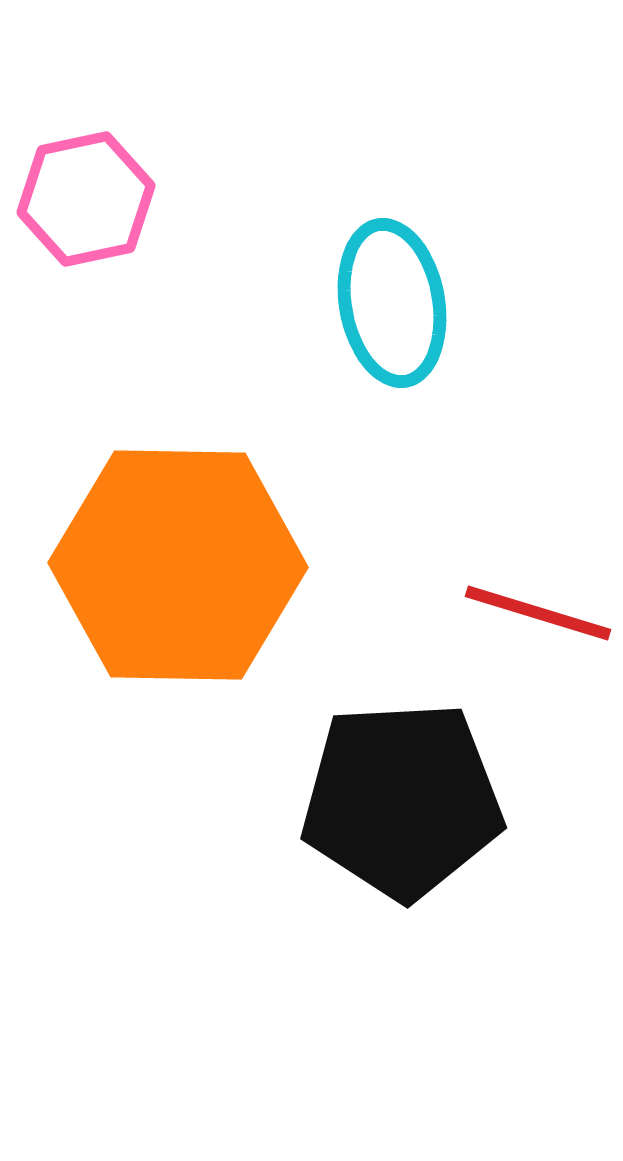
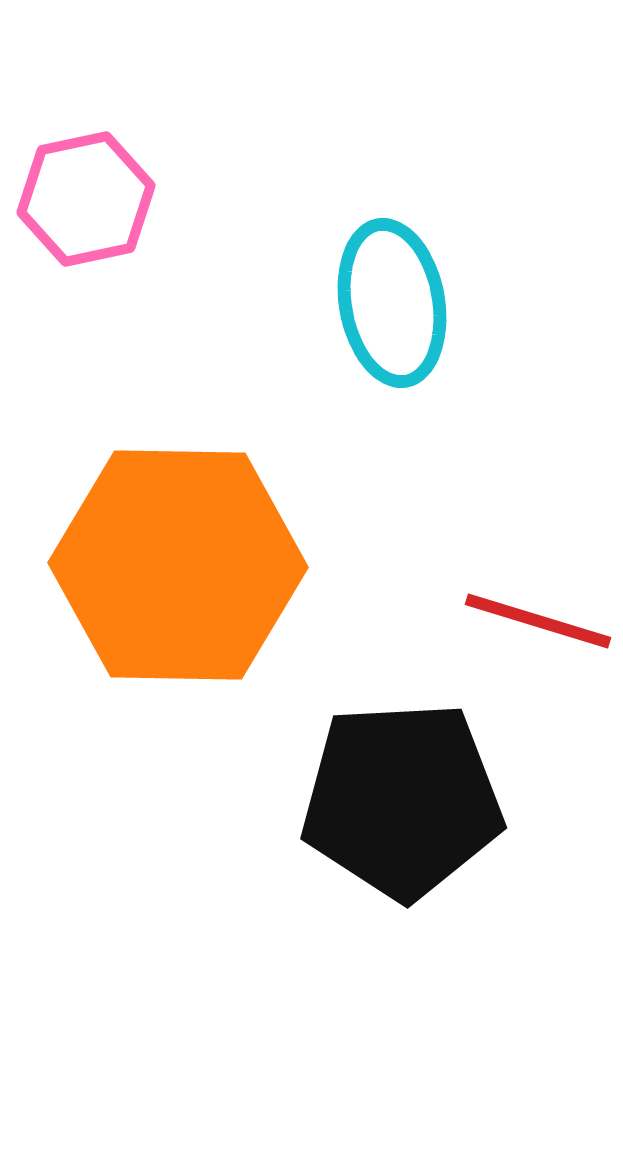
red line: moved 8 px down
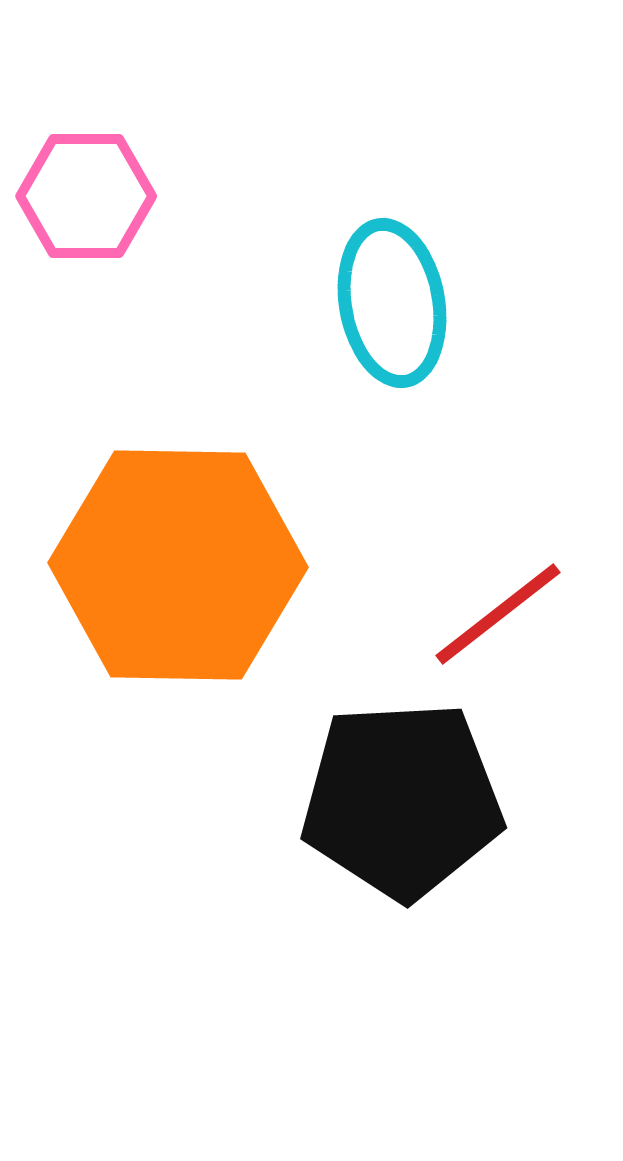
pink hexagon: moved 3 px up; rotated 12 degrees clockwise
red line: moved 40 px left, 7 px up; rotated 55 degrees counterclockwise
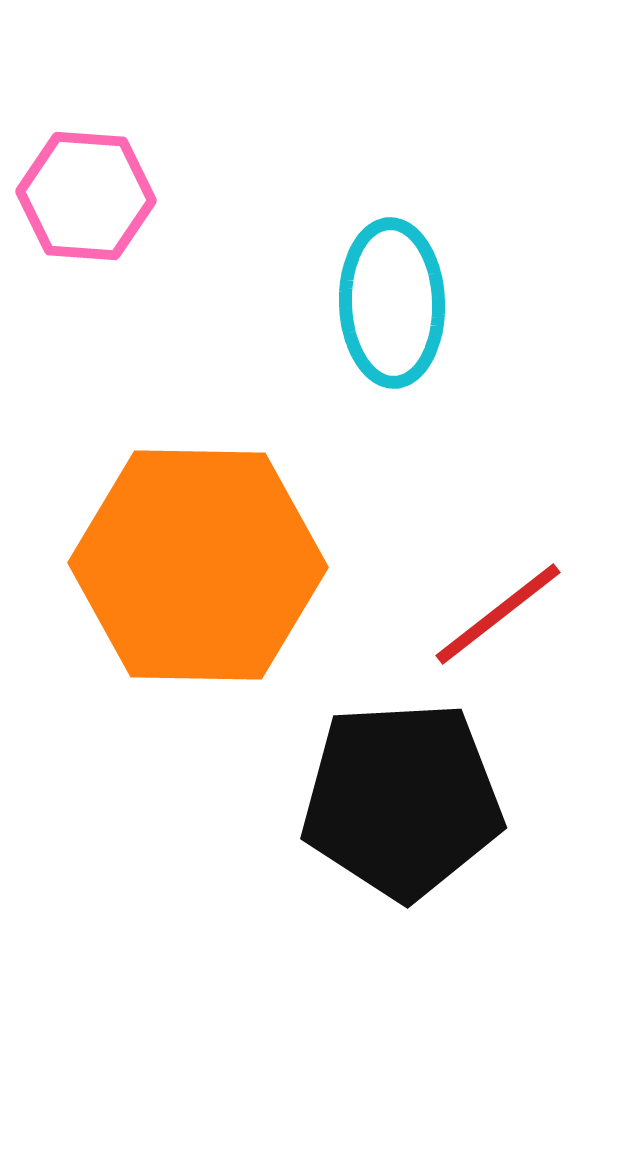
pink hexagon: rotated 4 degrees clockwise
cyan ellipse: rotated 8 degrees clockwise
orange hexagon: moved 20 px right
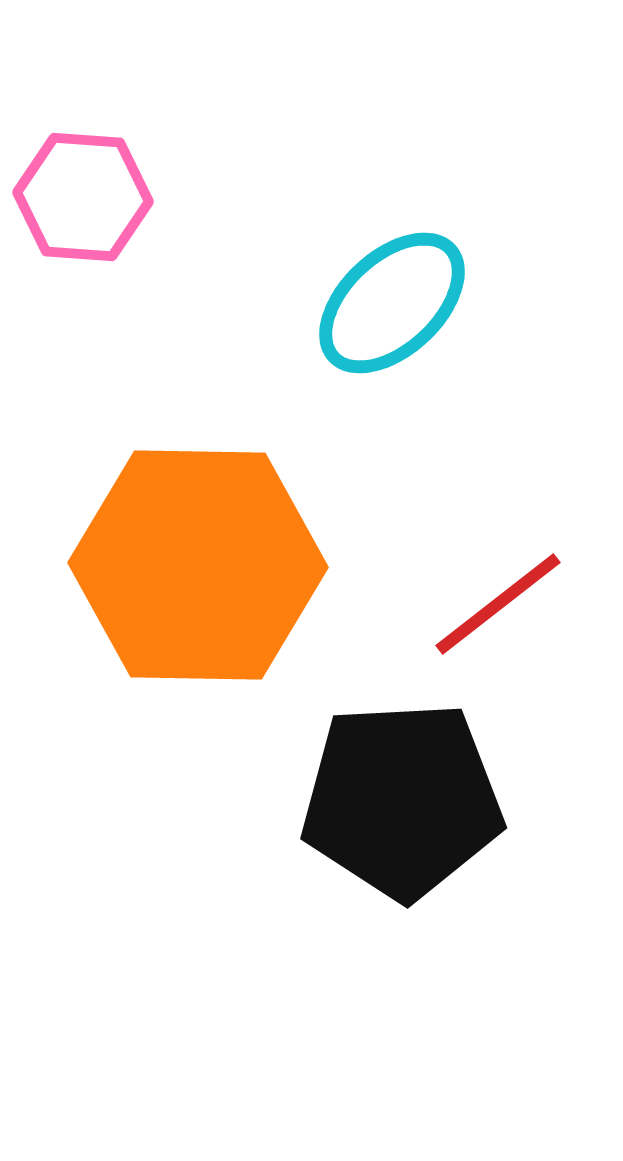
pink hexagon: moved 3 px left, 1 px down
cyan ellipse: rotated 49 degrees clockwise
red line: moved 10 px up
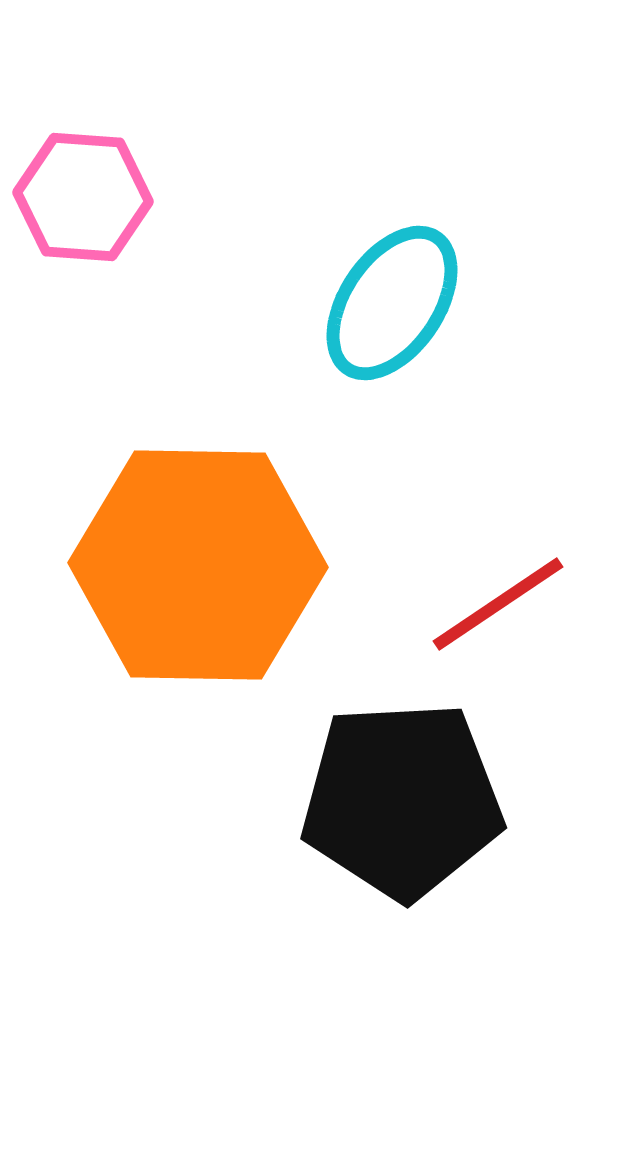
cyan ellipse: rotated 13 degrees counterclockwise
red line: rotated 4 degrees clockwise
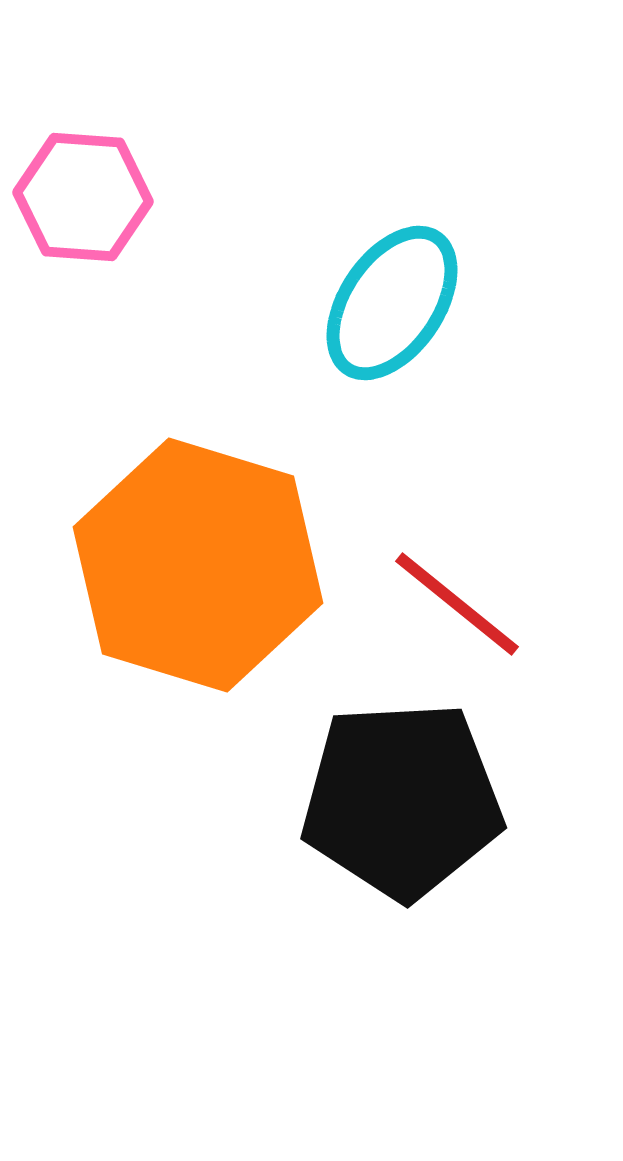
orange hexagon: rotated 16 degrees clockwise
red line: moved 41 px left; rotated 73 degrees clockwise
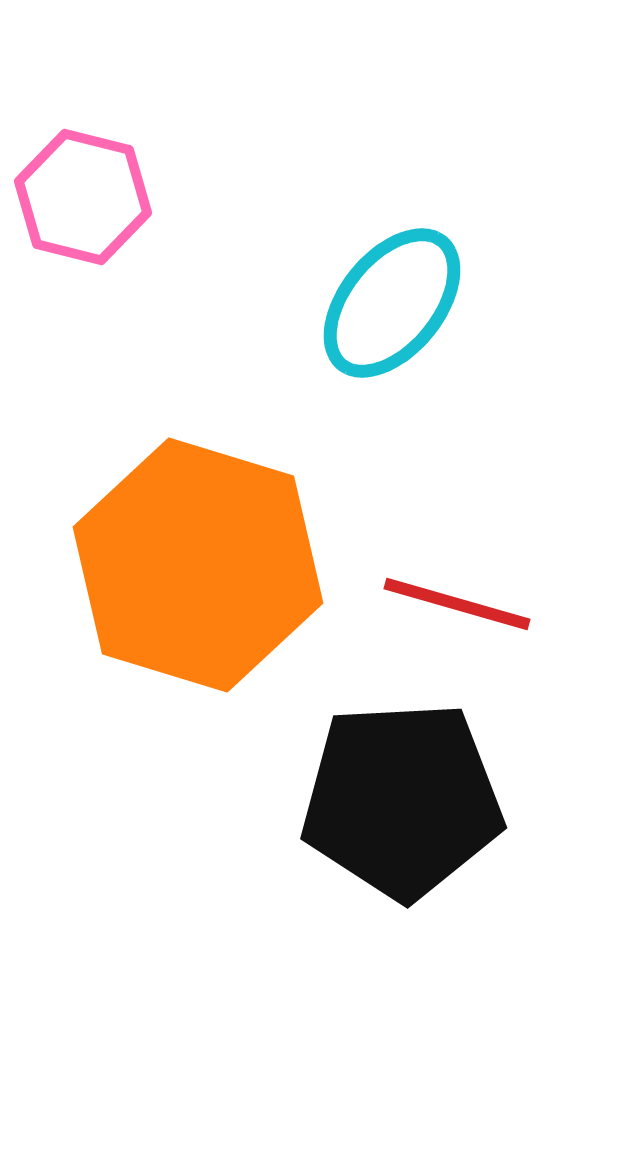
pink hexagon: rotated 10 degrees clockwise
cyan ellipse: rotated 5 degrees clockwise
red line: rotated 23 degrees counterclockwise
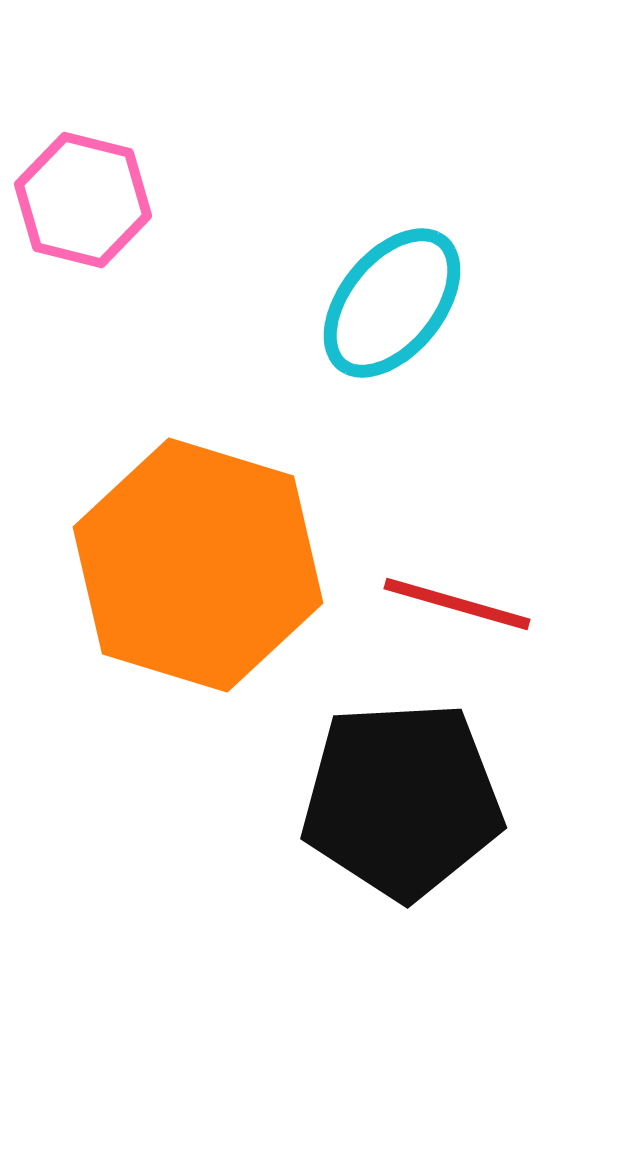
pink hexagon: moved 3 px down
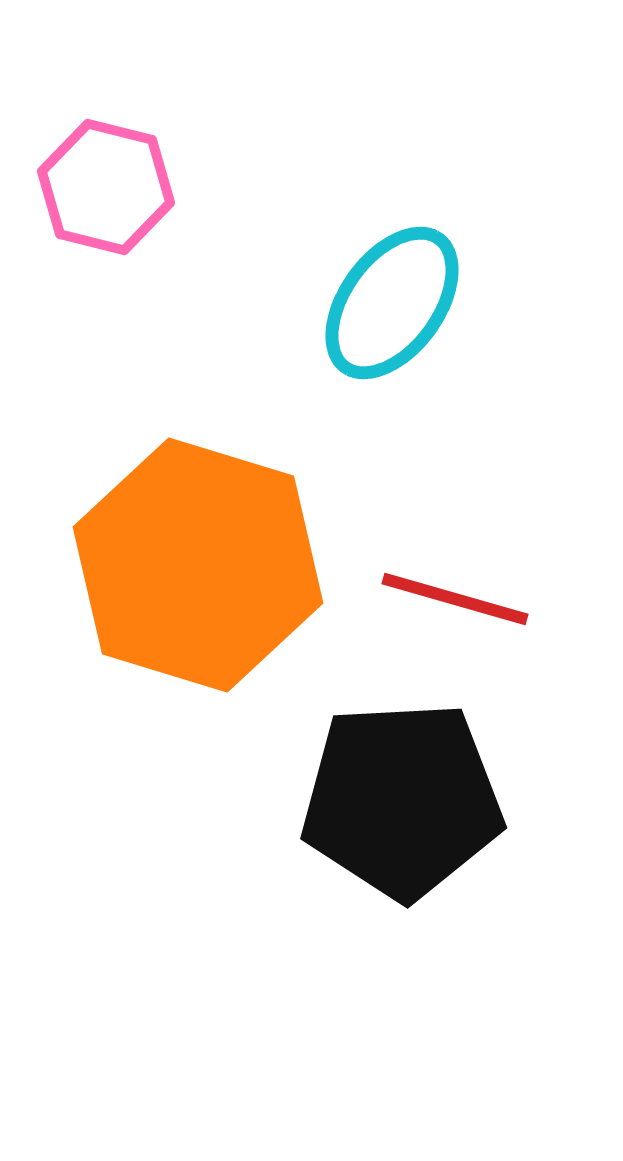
pink hexagon: moved 23 px right, 13 px up
cyan ellipse: rotated 3 degrees counterclockwise
red line: moved 2 px left, 5 px up
